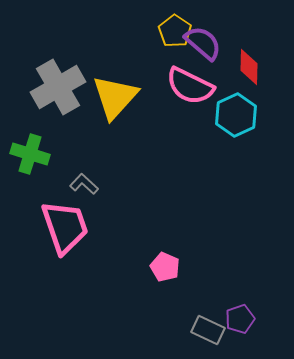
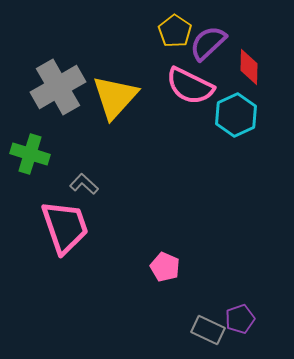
purple semicircle: moved 5 px right; rotated 84 degrees counterclockwise
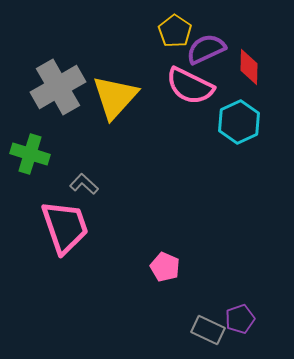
purple semicircle: moved 2 px left, 6 px down; rotated 18 degrees clockwise
cyan hexagon: moved 3 px right, 7 px down
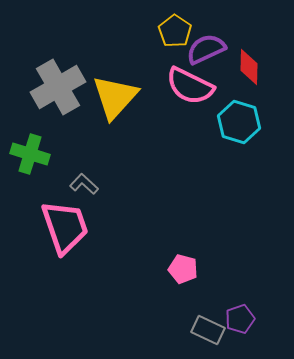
cyan hexagon: rotated 18 degrees counterclockwise
pink pentagon: moved 18 px right, 2 px down; rotated 8 degrees counterclockwise
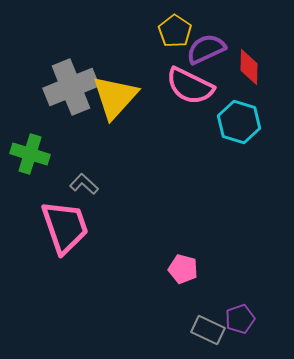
gray cross: moved 13 px right; rotated 8 degrees clockwise
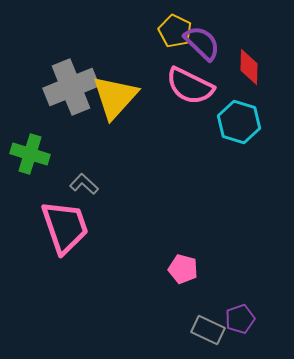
yellow pentagon: rotated 8 degrees counterclockwise
purple semicircle: moved 4 px left, 6 px up; rotated 69 degrees clockwise
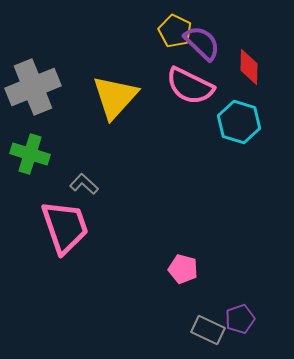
gray cross: moved 38 px left
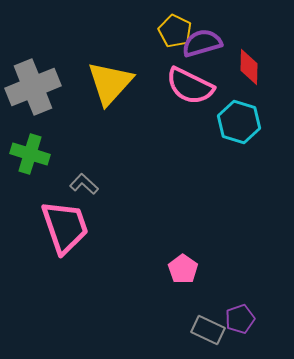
purple semicircle: rotated 60 degrees counterclockwise
yellow triangle: moved 5 px left, 14 px up
pink pentagon: rotated 20 degrees clockwise
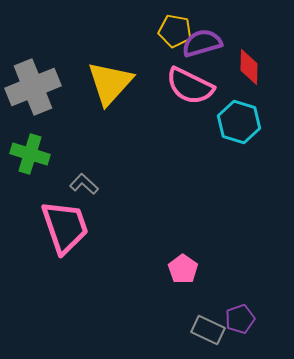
yellow pentagon: rotated 16 degrees counterclockwise
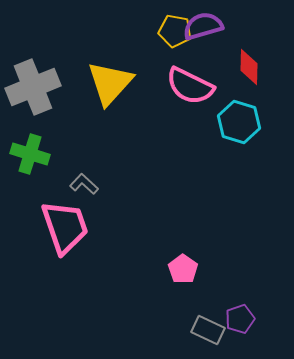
purple semicircle: moved 1 px right, 17 px up
